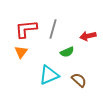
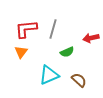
red arrow: moved 3 px right, 2 px down
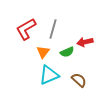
red L-shape: rotated 25 degrees counterclockwise
red arrow: moved 6 px left, 4 px down
orange triangle: moved 22 px right
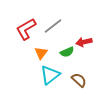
gray line: moved 3 px up; rotated 36 degrees clockwise
red arrow: moved 1 px left
orange triangle: moved 2 px left, 1 px down
cyan triangle: moved 1 px right; rotated 15 degrees counterclockwise
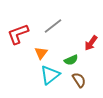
red L-shape: moved 8 px left, 5 px down; rotated 10 degrees clockwise
red arrow: moved 7 px right, 1 px down; rotated 42 degrees counterclockwise
green semicircle: moved 4 px right, 8 px down
brown semicircle: rotated 14 degrees clockwise
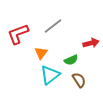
red arrow: rotated 140 degrees counterclockwise
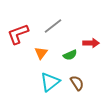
red arrow: rotated 14 degrees clockwise
green semicircle: moved 1 px left, 5 px up
cyan triangle: moved 7 px down
brown semicircle: moved 2 px left, 3 px down
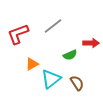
orange triangle: moved 9 px left, 11 px down; rotated 24 degrees clockwise
cyan triangle: moved 1 px right, 3 px up
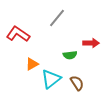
gray line: moved 4 px right, 8 px up; rotated 12 degrees counterclockwise
red L-shape: rotated 55 degrees clockwise
green semicircle: rotated 16 degrees clockwise
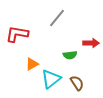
red L-shape: moved 1 px left; rotated 25 degrees counterclockwise
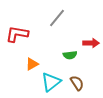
cyan triangle: moved 3 px down
